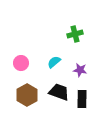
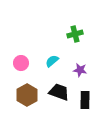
cyan semicircle: moved 2 px left, 1 px up
black rectangle: moved 3 px right, 1 px down
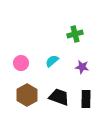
purple star: moved 2 px right, 3 px up
black trapezoid: moved 5 px down
black rectangle: moved 1 px right, 1 px up
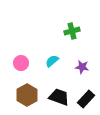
green cross: moved 3 px left, 3 px up
black rectangle: rotated 42 degrees clockwise
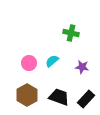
green cross: moved 1 px left, 2 px down; rotated 28 degrees clockwise
pink circle: moved 8 px right
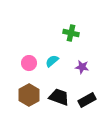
brown hexagon: moved 2 px right
black rectangle: moved 1 px right, 1 px down; rotated 18 degrees clockwise
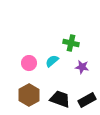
green cross: moved 10 px down
black trapezoid: moved 1 px right, 2 px down
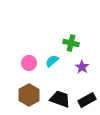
purple star: rotated 24 degrees clockwise
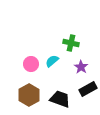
pink circle: moved 2 px right, 1 px down
purple star: moved 1 px left
black rectangle: moved 1 px right, 11 px up
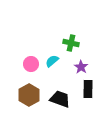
black rectangle: rotated 60 degrees counterclockwise
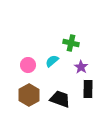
pink circle: moved 3 px left, 1 px down
